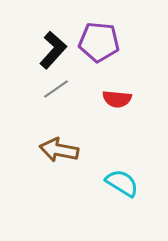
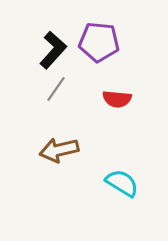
gray line: rotated 20 degrees counterclockwise
brown arrow: rotated 24 degrees counterclockwise
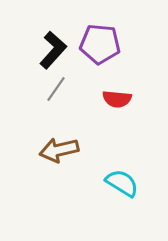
purple pentagon: moved 1 px right, 2 px down
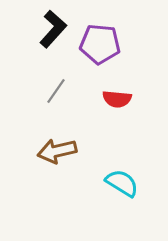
black L-shape: moved 21 px up
gray line: moved 2 px down
brown arrow: moved 2 px left, 1 px down
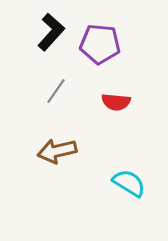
black L-shape: moved 2 px left, 3 px down
red semicircle: moved 1 px left, 3 px down
cyan semicircle: moved 7 px right
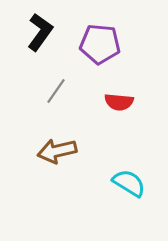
black L-shape: moved 11 px left; rotated 6 degrees counterclockwise
red semicircle: moved 3 px right
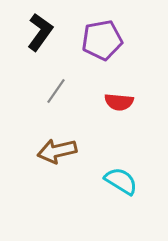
purple pentagon: moved 2 px right, 4 px up; rotated 15 degrees counterclockwise
cyan semicircle: moved 8 px left, 2 px up
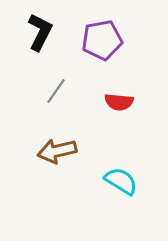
black L-shape: rotated 9 degrees counterclockwise
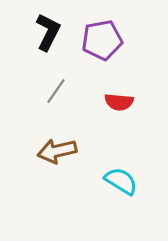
black L-shape: moved 8 px right
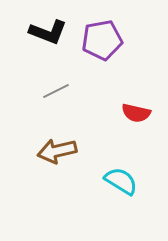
black L-shape: rotated 84 degrees clockwise
gray line: rotated 28 degrees clockwise
red semicircle: moved 17 px right, 11 px down; rotated 8 degrees clockwise
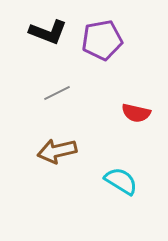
gray line: moved 1 px right, 2 px down
